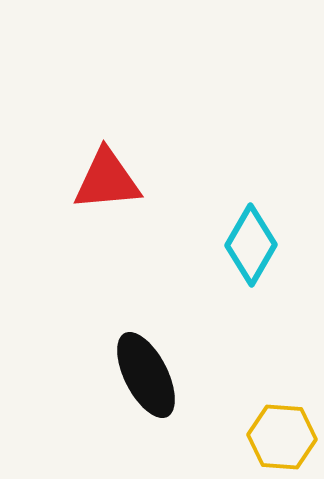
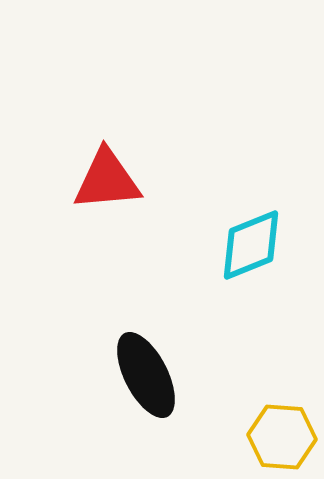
cyan diamond: rotated 38 degrees clockwise
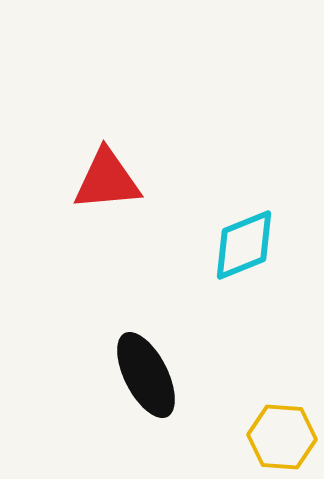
cyan diamond: moved 7 px left
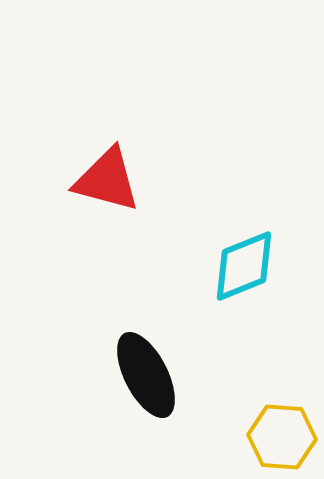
red triangle: rotated 20 degrees clockwise
cyan diamond: moved 21 px down
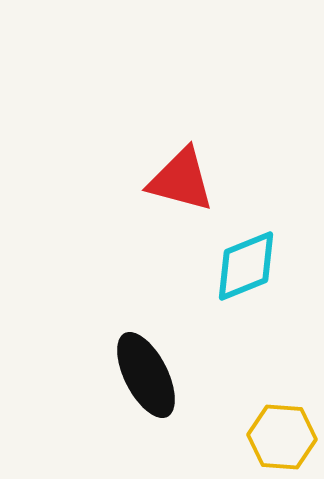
red triangle: moved 74 px right
cyan diamond: moved 2 px right
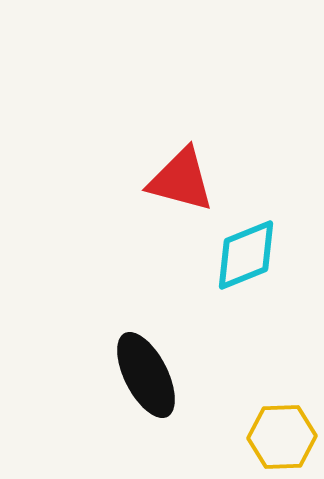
cyan diamond: moved 11 px up
yellow hexagon: rotated 6 degrees counterclockwise
